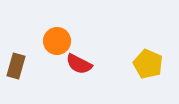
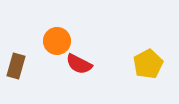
yellow pentagon: rotated 20 degrees clockwise
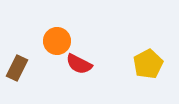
brown rectangle: moved 1 px right, 2 px down; rotated 10 degrees clockwise
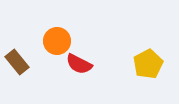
brown rectangle: moved 6 px up; rotated 65 degrees counterclockwise
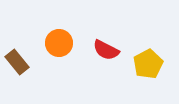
orange circle: moved 2 px right, 2 px down
red semicircle: moved 27 px right, 14 px up
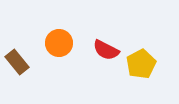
yellow pentagon: moved 7 px left
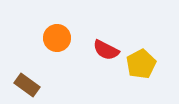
orange circle: moved 2 px left, 5 px up
brown rectangle: moved 10 px right, 23 px down; rotated 15 degrees counterclockwise
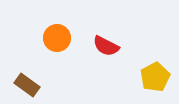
red semicircle: moved 4 px up
yellow pentagon: moved 14 px right, 13 px down
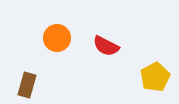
brown rectangle: rotated 70 degrees clockwise
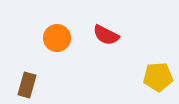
red semicircle: moved 11 px up
yellow pentagon: moved 3 px right; rotated 24 degrees clockwise
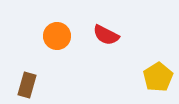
orange circle: moved 2 px up
yellow pentagon: rotated 28 degrees counterclockwise
